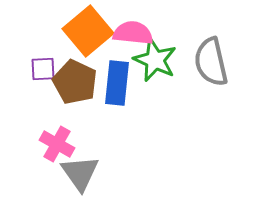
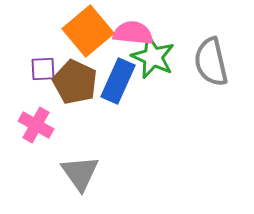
green star: moved 2 px left, 3 px up
blue rectangle: moved 1 px right, 2 px up; rotated 18 degrees clockwise
pink cross: moved 21 px left, 19 px up
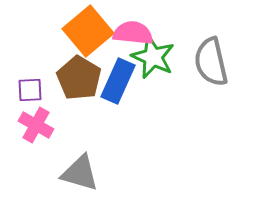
purple square: moved 13 px left, 21 px down
brown pentagon: moved 4 px right, 4 px up; rotated 6 degrees clockwise
gray triangle: rotated 39 degrees counterclockwise
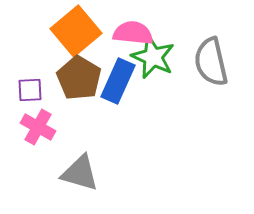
orange square: moved 12 px left
pink cross: moved 2 px right, 2 px down
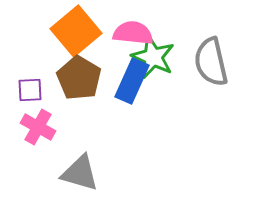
blue rectangle: moved 14 px right
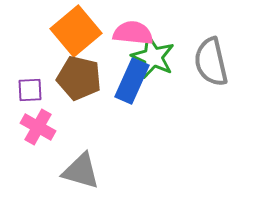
brown pentagon: rotated 18 degrees counterclockwise
gray triangle: moved 1 px right, 2 px up
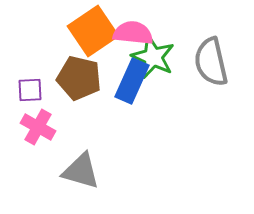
orange square: moved 17 px right; rotated 6 degrees clockwise
